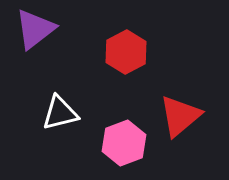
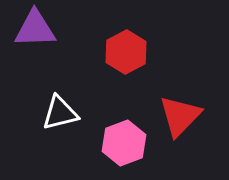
purple triangle: rotated 36 degrees clockwise
red triangle: rotated 6 degrees counterclockwise
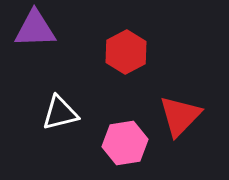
pink hexagon: moved 1 px right; rotated 12 degrees clockwise
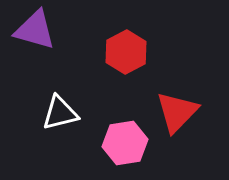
purple triangle: moved 1 px down; rotated 18 degrees clockwise
red triangle: moved 3 px left, 4 px up
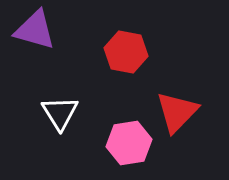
red hexagon: rotated 21 degrees counterclockwise
white triangle: rotated 48 degrees counterclockwise
pink hexagon: moved 4 px right
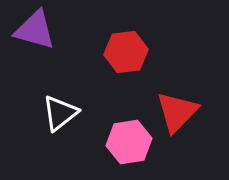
red hexagon: rotated 18 degrees counterclockwise
white triangle: rotated 24 degrees clockwise
pink hexagon: moved 1 px up
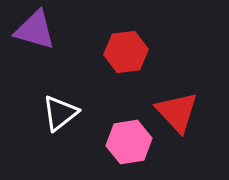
red triangle: rotated 27 degrees counterclockwise
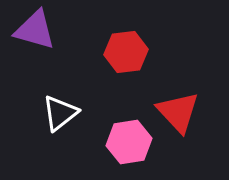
red triangle: moved 1 px right
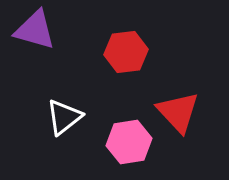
white triangle: moved 4 px right, 4 px down
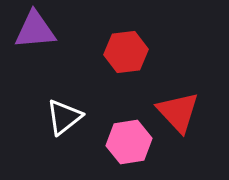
purple triangle: rotated 21 degrees counterclockwise
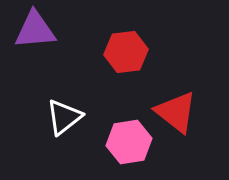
red triangle: moved 2 px left; rotated 9 degrees counterclockwise
